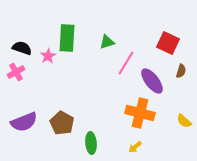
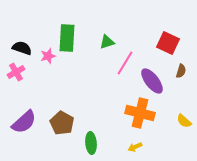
pink star: rotated 14 degrees clockwise
pink line: moved 1 px left
purple semicircle: rotated 20 degrees counterclockwise
yellow arrow: rotated 16 degrees clockwise
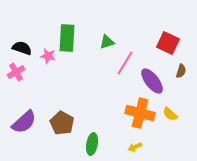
pink star: rotated 28 degrees clockwise
yellow semicircle: moved 14 px left, 7 px up
green ellipse: moved 1 px right, 1 px down; rotated 15 degrees clockwise
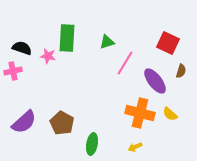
pink cross: moved 3 px left, 1 px up; rotated 18 degrees clockwise
purple ellipse: moved 3 px right
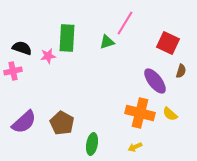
pink star: rotated 21 degrees counterclockwise
pink line: moved 40 px up
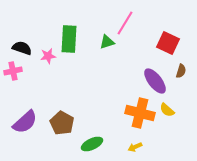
green rectangle: moved 2 px right, 1 px down
yellow semicircle: moved 3 px left, 4 px up
purple semicircle: moved 1 px right
green ellipse: rotated 55 degrees clockwise
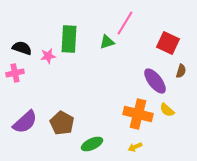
pink cross: moved 2 px right, 2 px down
orange cross: moved 2 px left, 1 px down
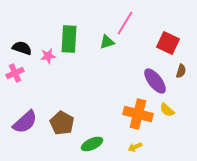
pink cross: rotated 12 degrees counterclockwise
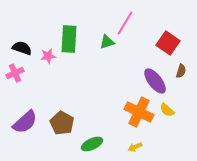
red square: rotated 10 degrees clockwise
orange cross: moved 1 px right, 2 px up; rotated 12 degrees clockwise
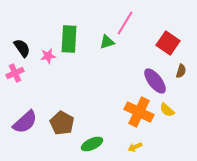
black semicircle: rotated 36 degrees clockwise
